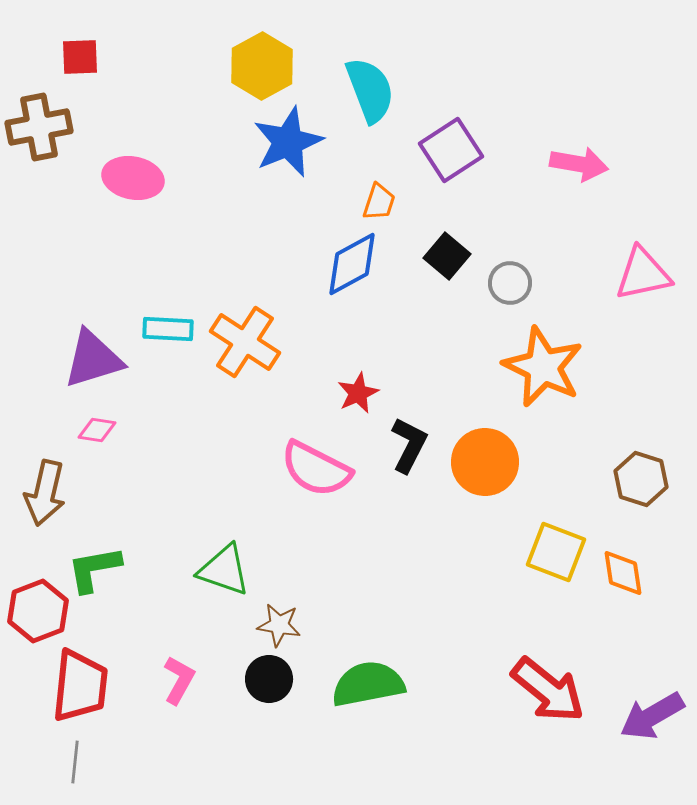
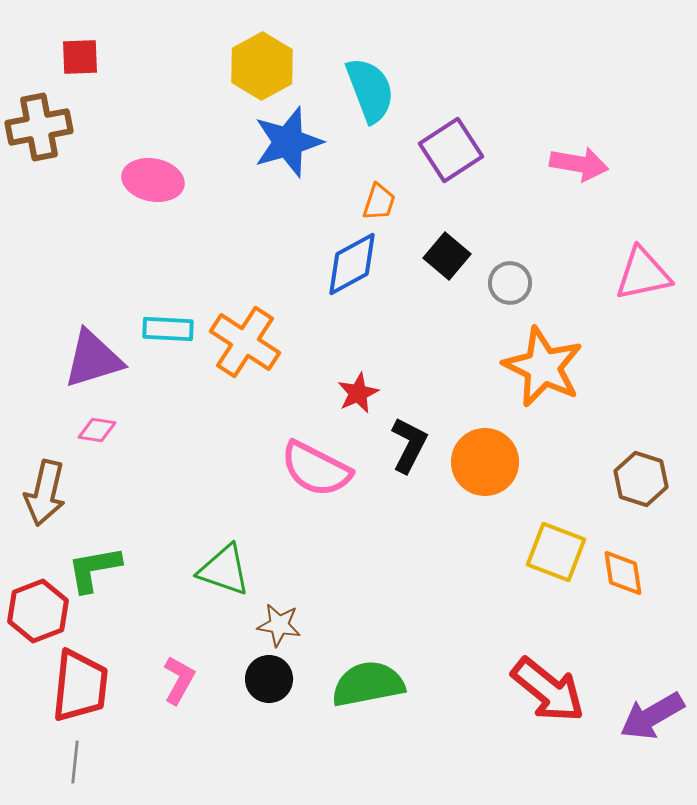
blue star: rotated 6 degrees clockwise
pink ellipse: moved 20 px right, 2 px down
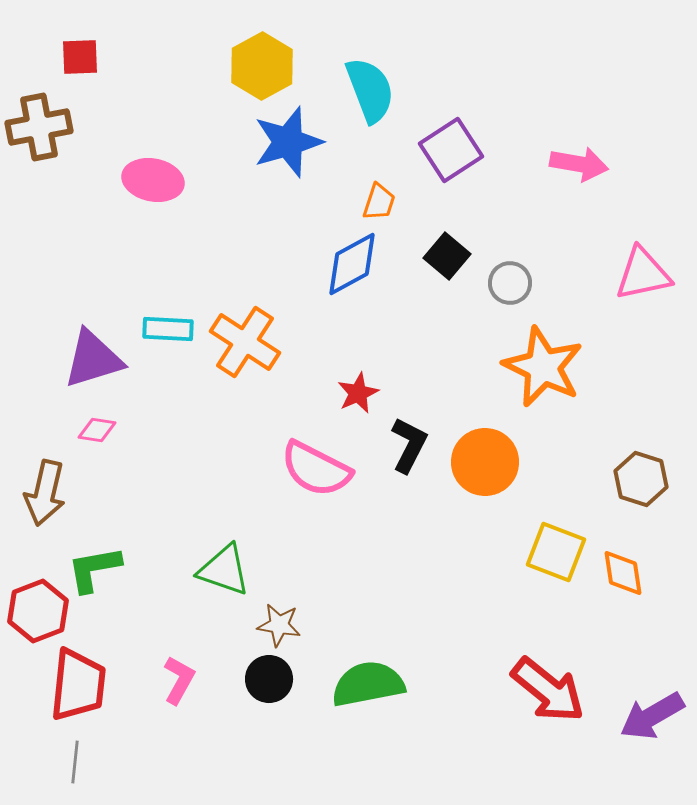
red trapezoid: moved 2 px left, 1 px up
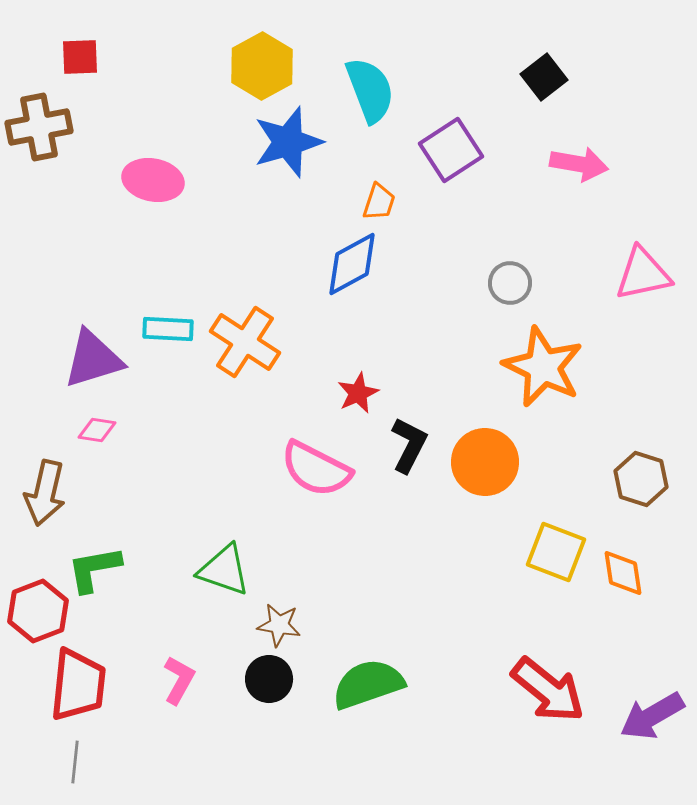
black square: moved 97 px right, 179 px up; rotated 12 degrees clockwise
green semicircle: rotated 8 degrees counterclockwise
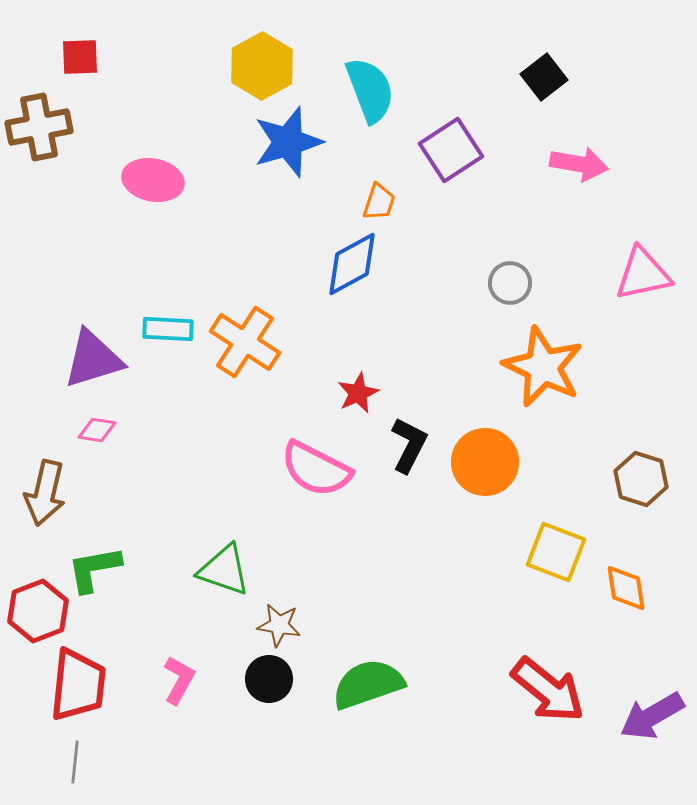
orange diamond: moved 3 px right, 15 px down
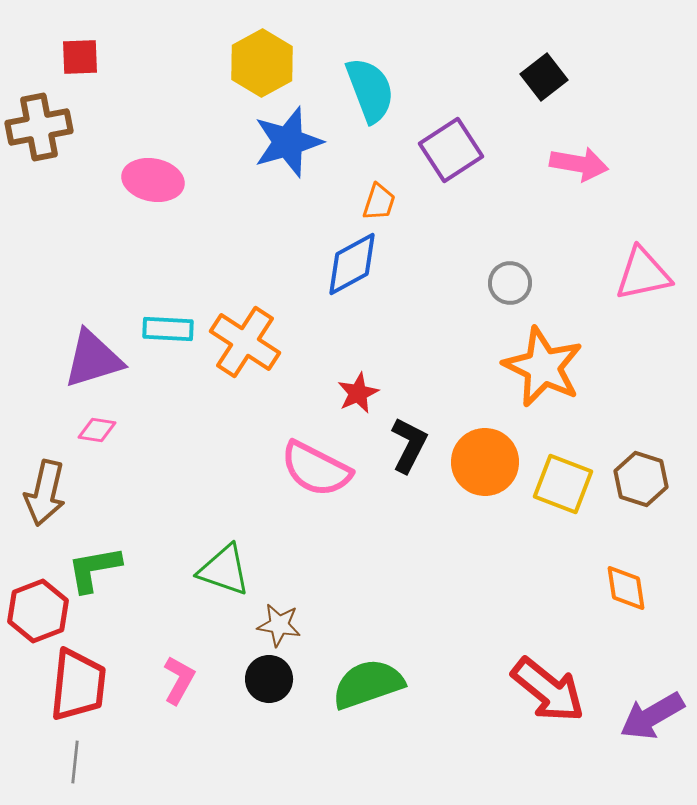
yellow hexagon: moved 3 px up
yellow square: moved 7 px right, 68 px up
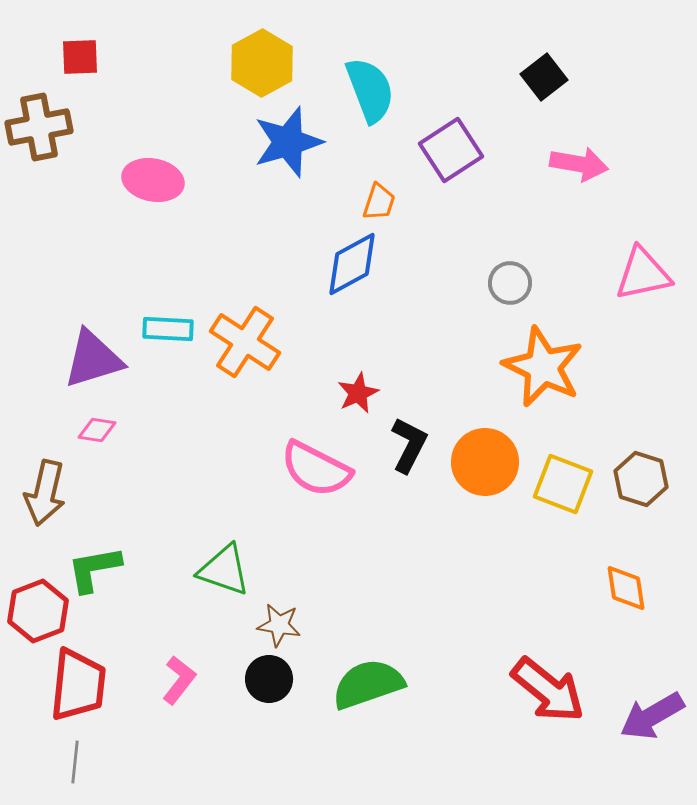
pink L-shape: rotated 9 degrees clockwise
